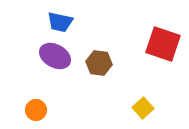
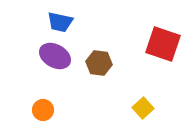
orange circle: moved 7 px right
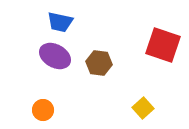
red square: moved 1 px down
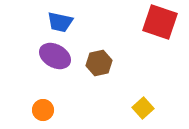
red square: moved 3 px left, 23 px up
brown hexagon: rotated 20 degrees counterclockwise
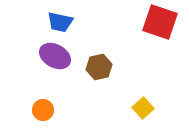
brown hexagon: moved 4 px down
